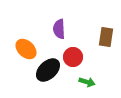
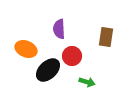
orange ellipse: rotated 20 degrees counterclockwise
red circle: moved 1 px left, 1 px up
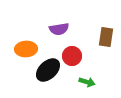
purple semicircle: rotated 96 degrees counterclockwise
orange ellipse: rotated 25 degrees counterclockwise
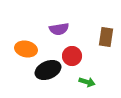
orange ellipse: rotated 15 degrees clockwise
black ellipse: rotated 20 degrees clockwise
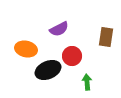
purple semicircle: rotated 18 degrees counterclockwise
green arrow: rotated 112 degrees counterclockwise
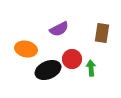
brown rectangle: moved 4 px left, 4 px up
red circle: moved 3 px down
green arrow: moved 4 px right, 14 px up
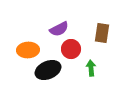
orange ellipse: moved 2 px right, 1 px down; rotated 15 degrees counterclockwise
red circle: moved 1 px left, 10 px up
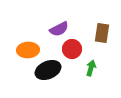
red circle: moved 1 px right
green arrow: rotated 21 degrees clockwise
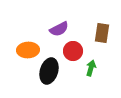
red circle: moved 1 px right, 2 px down
black ellipse: moved 1 px right, 1 px down; rotated 50 degrees counterclockwise
